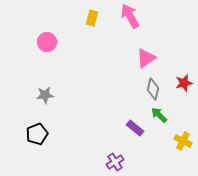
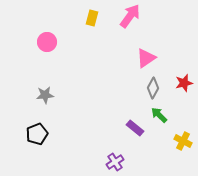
pink arrow: rotated 65 degrees clockwise
gray diamond: moved 1 px up; rotated 15 degrees clockwise
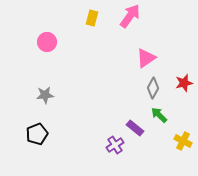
purple cross: moved 17 px up
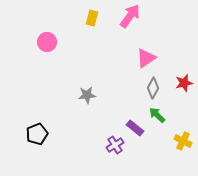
gray star: moved 42 px right
green arrow: moved 2 px left
